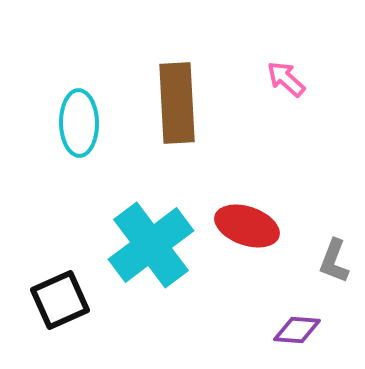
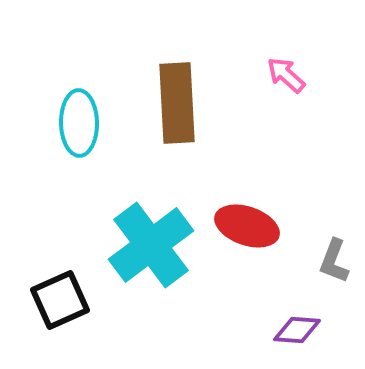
pink arrow: moved 4 px up
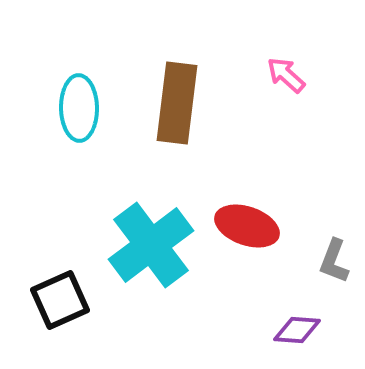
brown rectangle: rotated 10 degrees clockwise
cyan ellipse: moved 15 px up
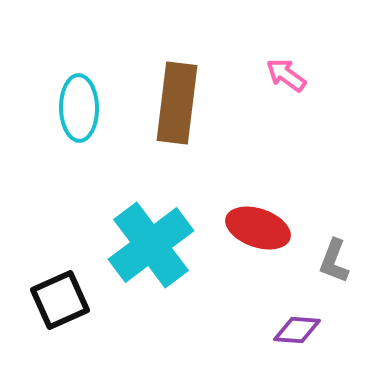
pink arrow: rotated 6 degrees counterclockwise
red ellipse: moved 11 px right, 2 px down
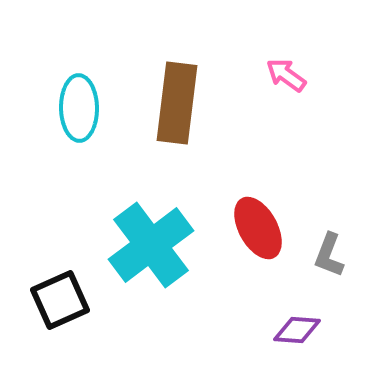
red ellipse: rotated 42 degrees clockwise
gray L-shape: moved 5 px left, 6 px up
